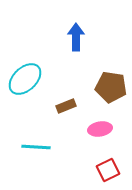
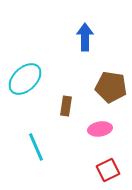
blue arrow: moved 9 px right
brown rectangle: rotated 60 degrees counterclockwise
cyan line: rotated 64 degrees clockwise
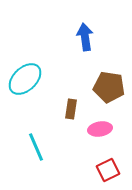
blue arrow: rotated 8 degrees counterclockwise
brown pentagon: moved 2 px left
brown rectangle: moved 5 px right, 3 px down
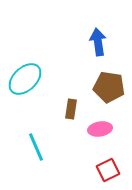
blue arrow: moved 13 px right, 5 px down
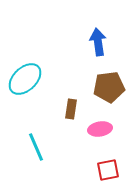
brown pentagon: rotated 16 degrees counterclockwise
red square: rotated 15 degrees clockwise
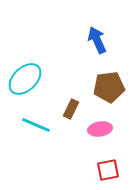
blue arrow: moved 1 px left, 2 px up; rotated 16 degrees counterclockwise
brown rectangle: rotated 18 degrees clockwise
cyan line: moved 22 px up; rotated 44 degrees counterclockwise
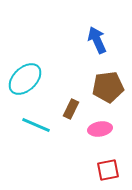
brown pentagon: moved 1 px left
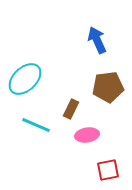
pink ellipse: moved 13 px left, 6 px down
